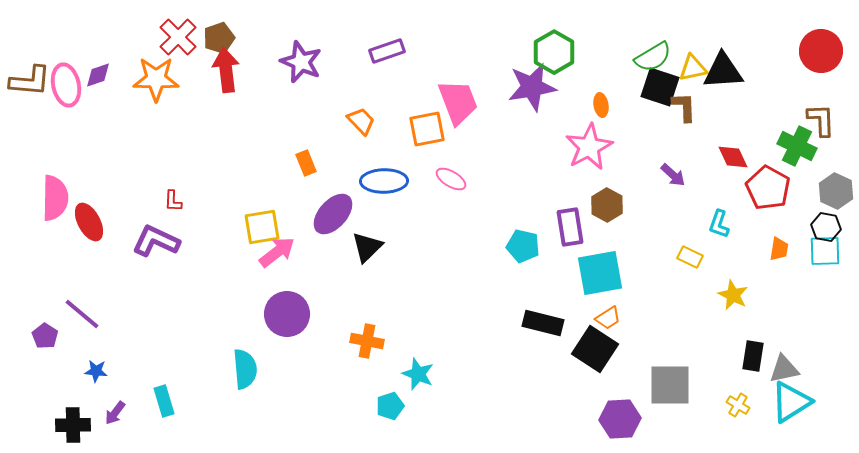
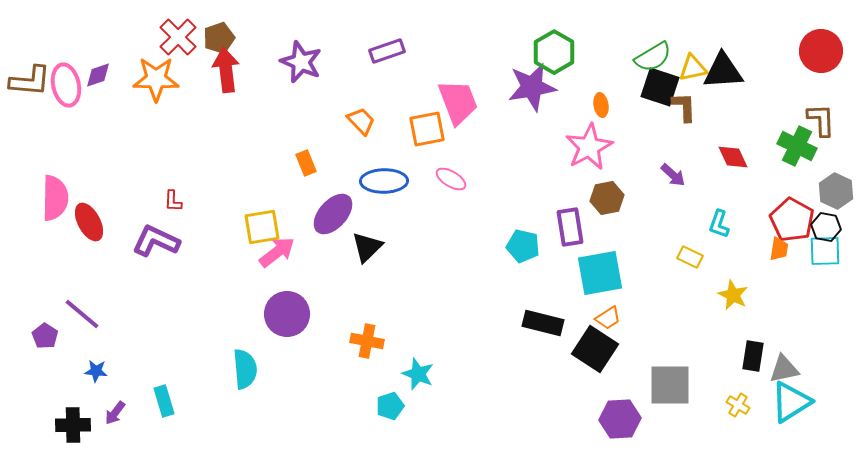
red pentagon at (768, 188): moved 24 px right, 32 px down
brown hexagon at (607, 205): moved 7 px up; rotated 20 degrees clockwise
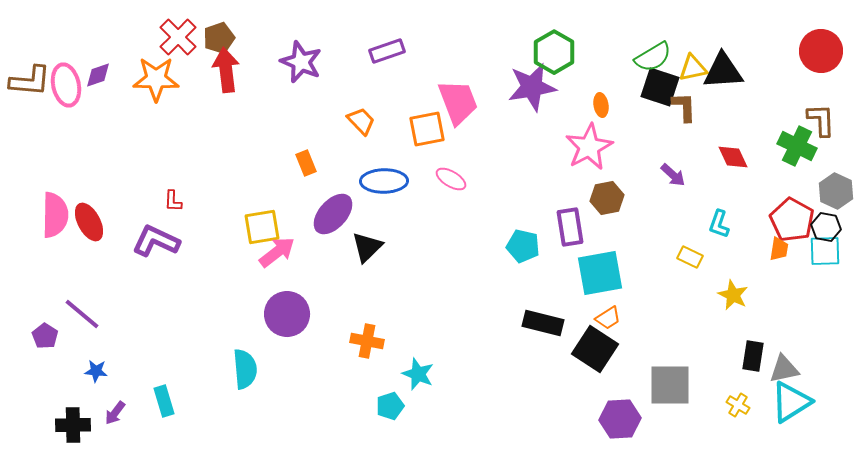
pink semicircle at (55, 198): moved 17 px down
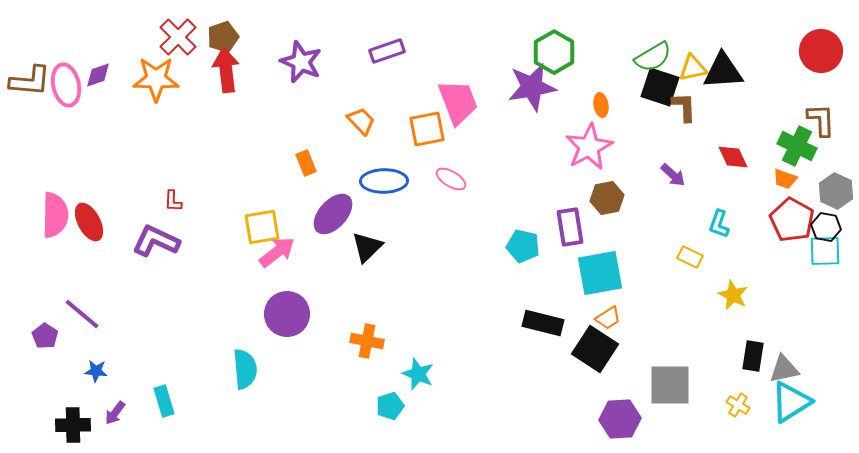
brown pentagon at (219, 38): moved 4 px right, 1 px up
orange trapezoid at (779, 249): moved 6 px right, 70 px up; rotated 100 degrees clockwise
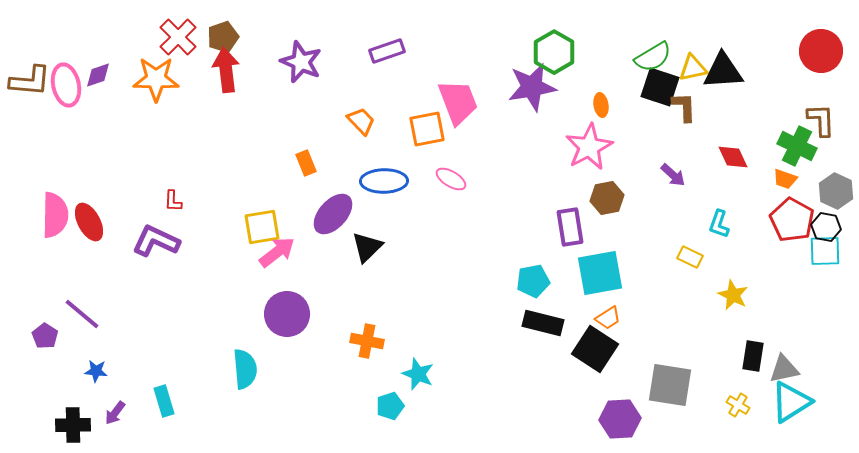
cyan pentagon at (523, 246): moved 10 px right, 35 px down; rotated 24 degrees counterclockwise
gray square at (670, 385): rotated 9 degrees clockwise
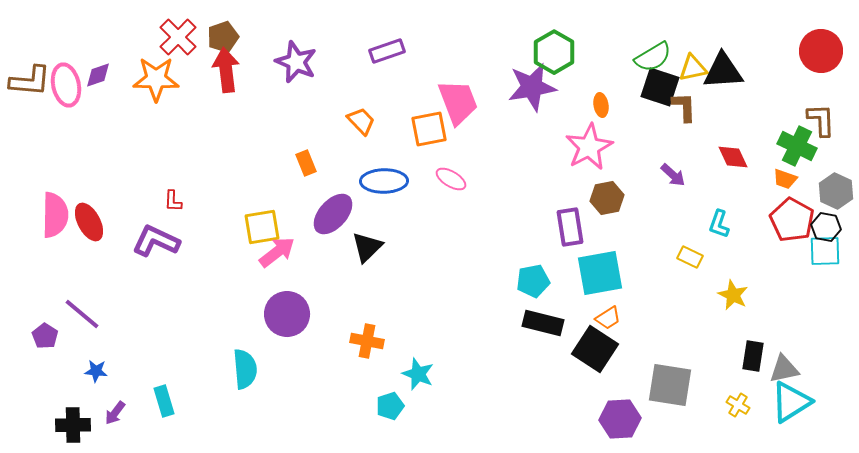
purple star at (301, 62): moved 5 px left
orange square at (427, 129): moved 2 px right
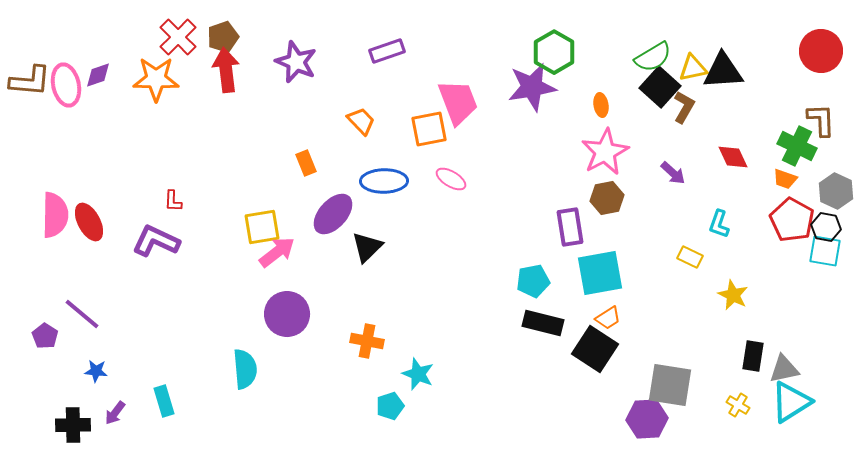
black square at (660, 87): rotated 24 degrees clockwise
brown L-shape at (684, 107): rotated 32 degrees clockwise
pink star at (589, 147): moved 16 px right, 5 px down
purple arrow at (673, 175): moved 2 px up
cyan square at (825, 251): rotated 12 degrees clockwise
purple hexagon at (620, 419): moved 27 px right
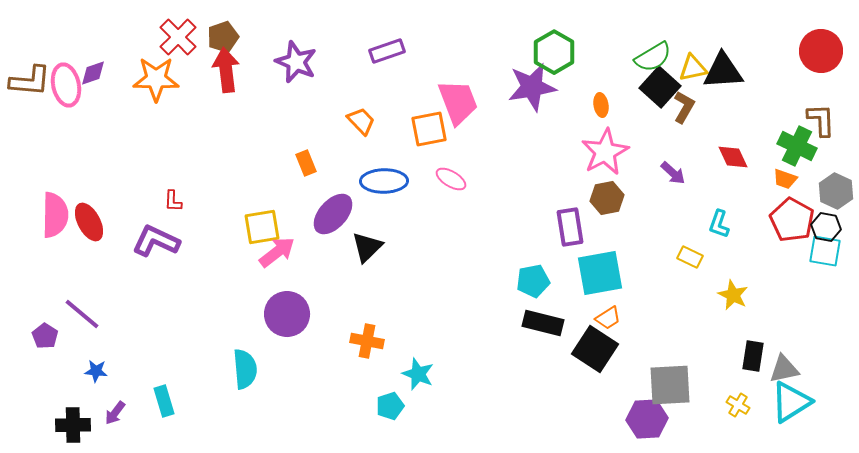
purple diamond at (98, 75): moved 5 px left, 2 px up
gray square at (670, 385): rotated 12 degrees counterclockwise
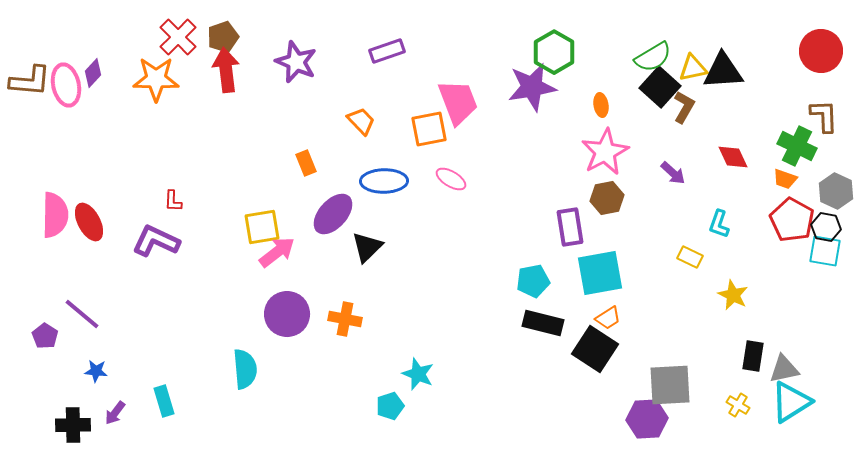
purple diamond at (93, 73): rotated 28 degrees counterclockwise
brown L-shape at (821, 120): moved 3 px right, 4 px up
orange cross at (367, 341): moved 22 px left, 22 px up
